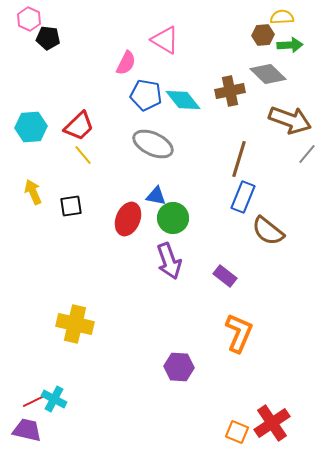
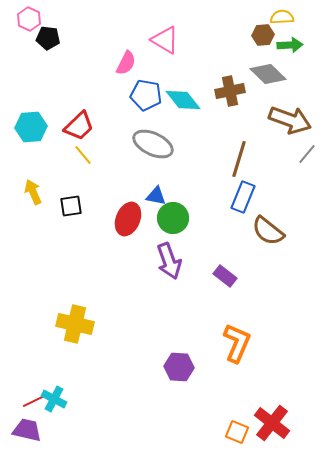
orange L-shape: moved 2 px left, 10 px down
red cross: rotated 18 degrees counterclockwise
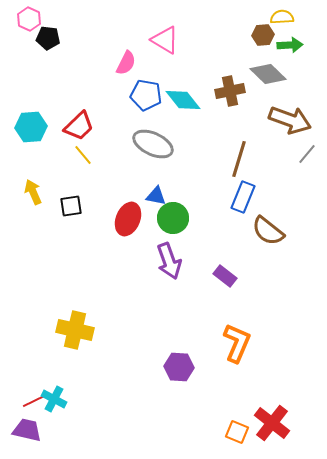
yellow cross: moved 6 px down
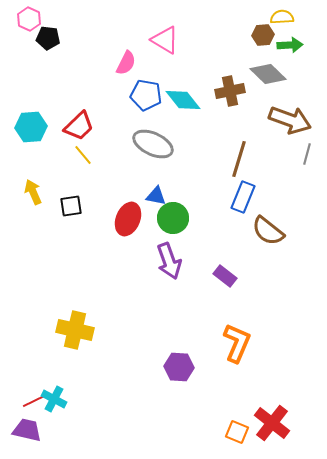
gray line: rotated 25 degrees counterclockwise
